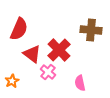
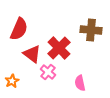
red cross: moved 2 px up
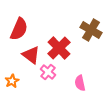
brown cross: rotated 25 degrees clockwise
red triangle: moved 1 px left, 1 px down
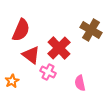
red semicircle: moved 2 px right, 1 px down
pink cross: rotated 14 degrees counterclockwise
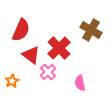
pink cross: rotated 21 degrees clockwise
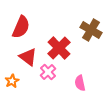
red semicircle: moved 3 px up
red triangle: moved 3 px left, 2 px down
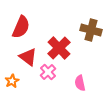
brown cross: rotated 15 degrees counterclockwise
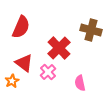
red triangle: moved 4 px left, 6 px down
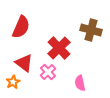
orange star: moved 1 px right, 1 px down
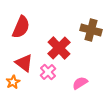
pink semicircle: rotated 70 degrees clockwise
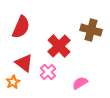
red cross: moved 2 px up
